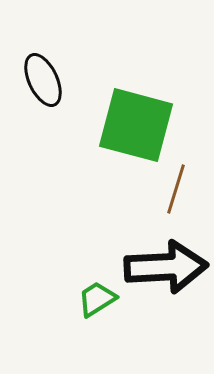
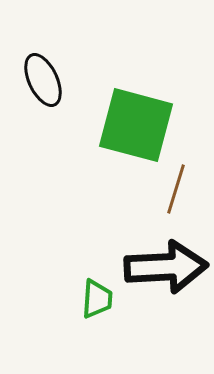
green trapezoid: rotated 126 degrees clockwise
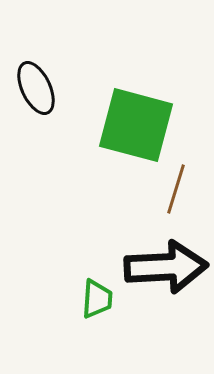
black ellipse: moved 7 px left, 8 px down
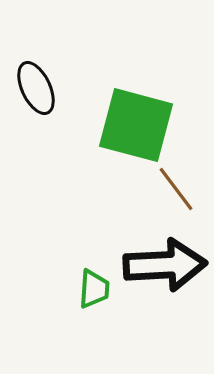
brown line: rotated 54 degrees counterclockwise
black arrow: moved 1 px left, 2 px up
green trapezoid: moved 3 px left, 10 px up
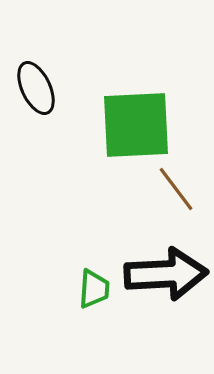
green square: rotated 18 degrees counterclockwise
black arrow: moved 1 px right, 9 px down
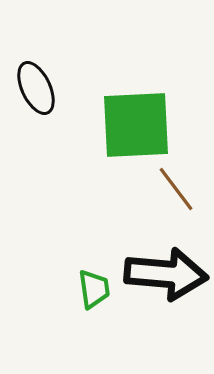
black arrow: rotated 8 degrees clockwise
green trapezoid: rotated 12 degrees counterclockwise
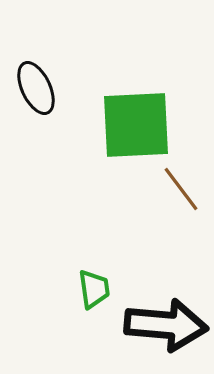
brown line: moved 5 px right
black arrow: moved 51 px down
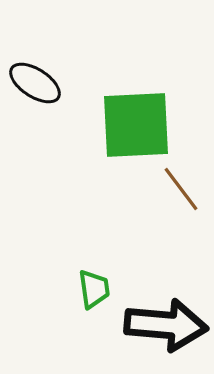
black ellipse: moved 1 px left, 5 px up; rotated 32 degrees counterclockwise
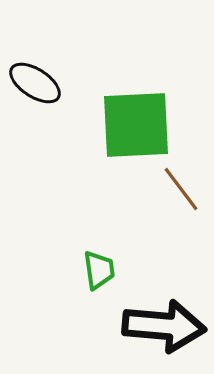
green trapezoid: moved 5 px right, 19 px up
black arrow: moved 2 px left, 1 px down
